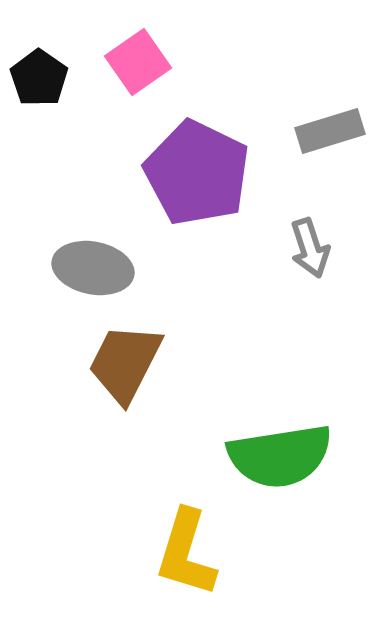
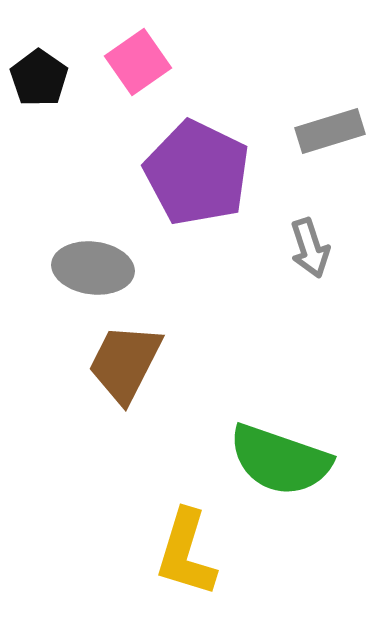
gray ellipse: rotated 4 degrees counterclockwise
green semicircle: moved 4 px down; rotated 28 degrees clockwise
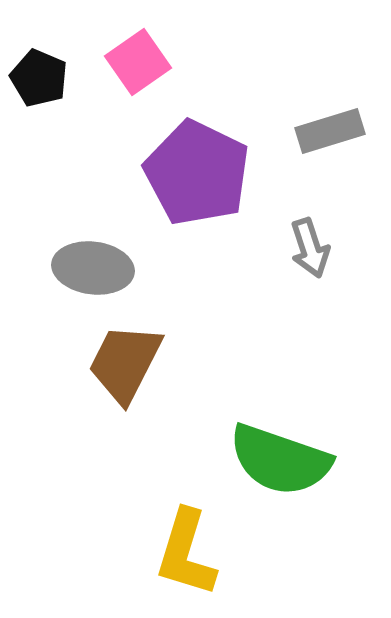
black pentagon: rotated 12 degrees counterclockwise
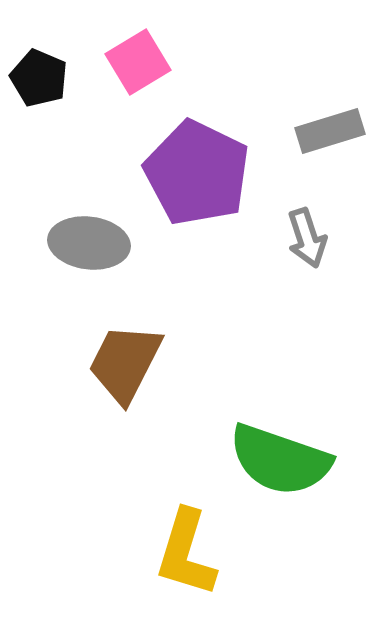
pink square: rotated 4 degrees clockwise
gray arrow: moved 3 px left, 10 px up
gray ellipse: moved 4 px left, 25 px up
